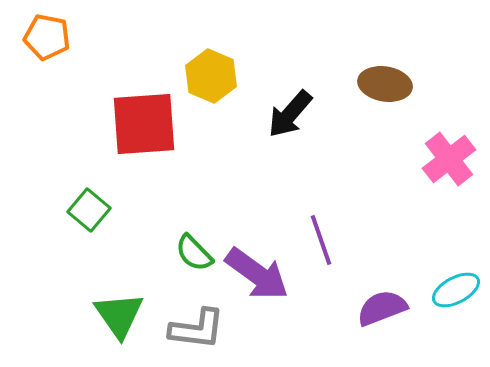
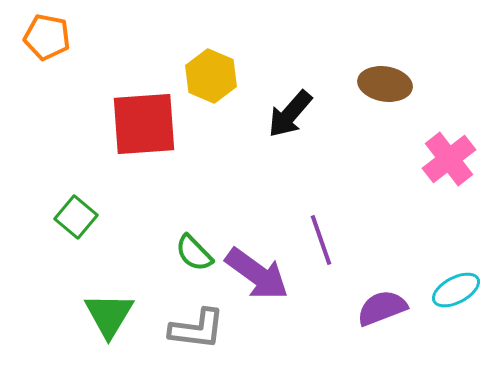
green square: moved 13 px left, 7 px down
green triangle: moved 10 px left; rotated 6 degrees clockwise
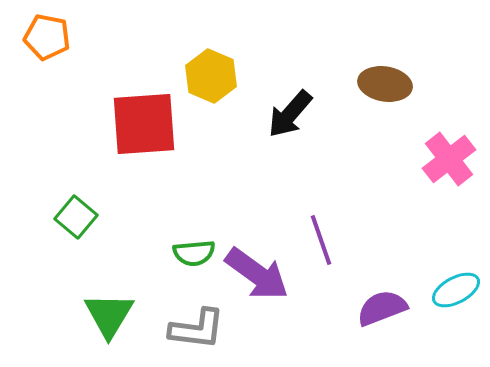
green semicircle: rotated 51 degrees counterclockwise
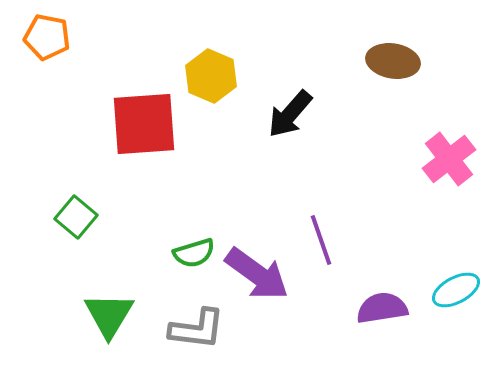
brown ellipse: moved 8 px right, 23 px up
green semicircle: rotated 12 degrees counterclockwise
purple semicircle: rotated 12 degrees clockwise
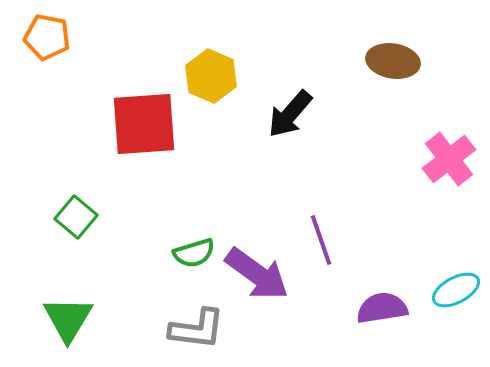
green triangle: moved 41 px left, 4 px down
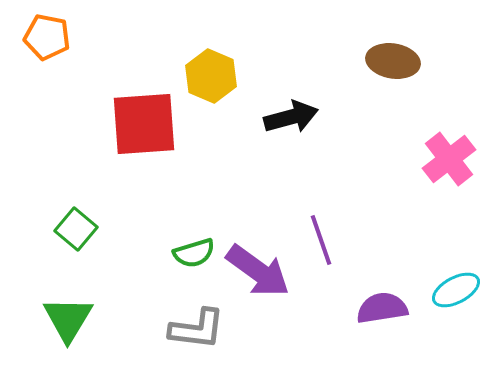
black arrow: moved 1 px right, 3 px down; rotated 146 degrees counterclockwise
green square: moved 12 px down
purple arrow: moved 1 px right, 3 px up
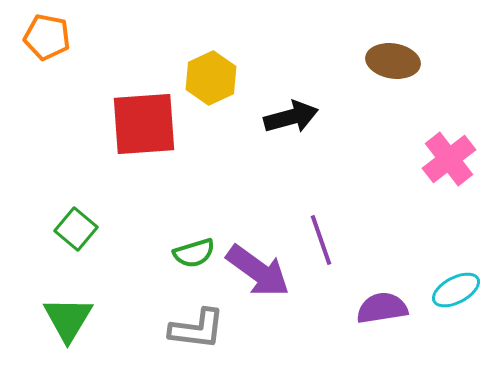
yellow hexagon: moved 2 px down; rotated 12 degrees clockwise
